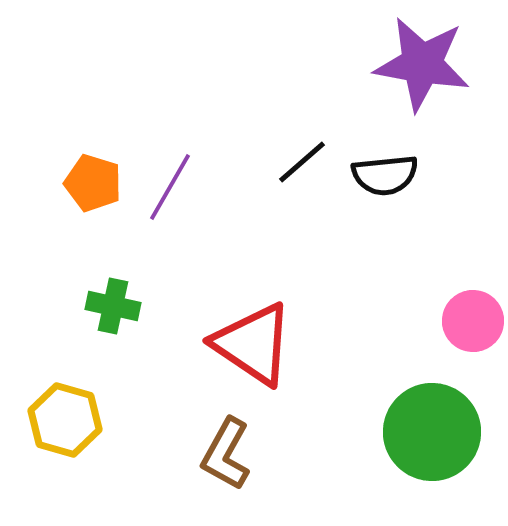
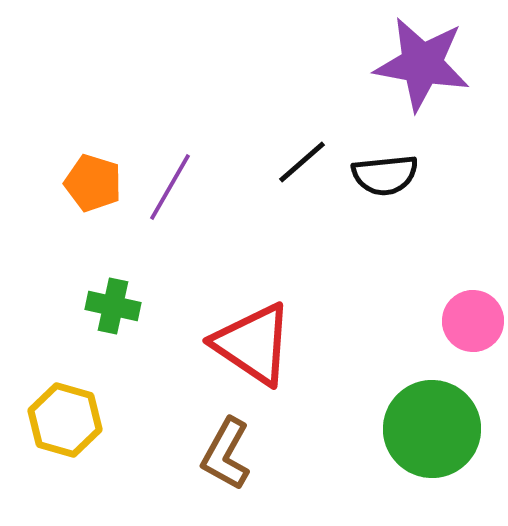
green circle: moved 3 px up
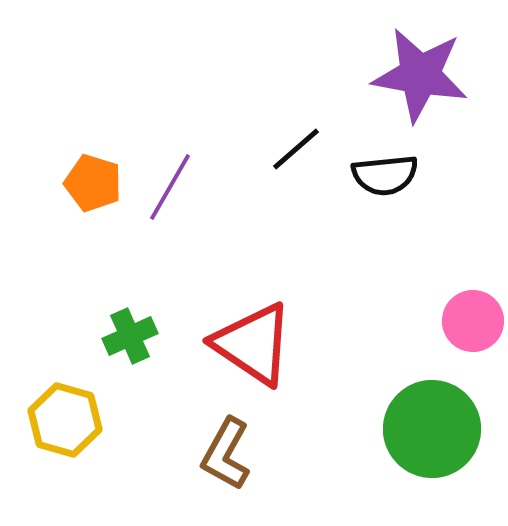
purple star: moved 2 px left, 11 px down
black line: moved 6 px left, 13 px up
green cross: moved 17 px right, 30 px down; rotated 36 degrees counterclockwise
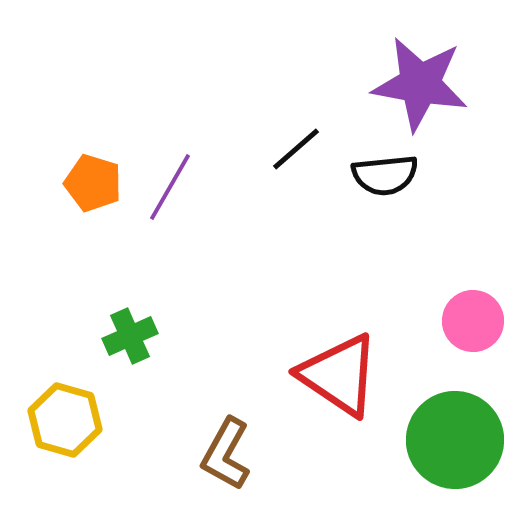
purple star: moved 9 px down
red triangle: moved 86 px right, 31 px down
green circle: moved 23 px right, 11 px down
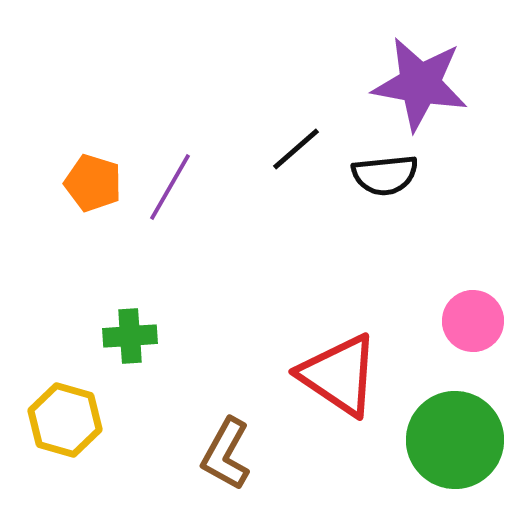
green cross: rotated 20 degrees clockwise
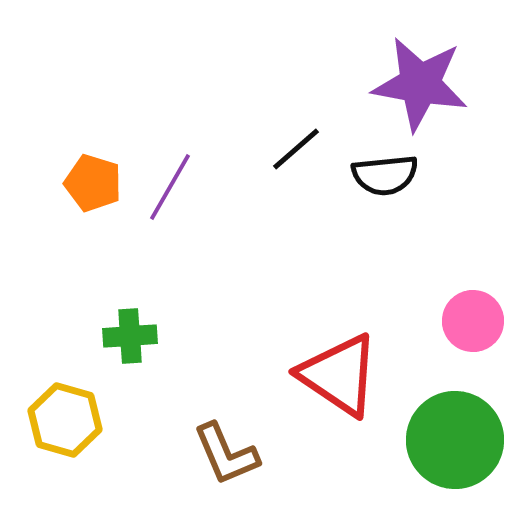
brown L-shape: rotated 52 degrees counterclockwise
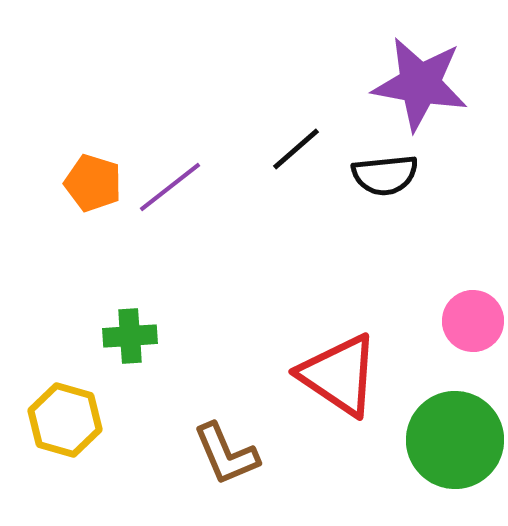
purple line: rotated 22 degrees clockwise
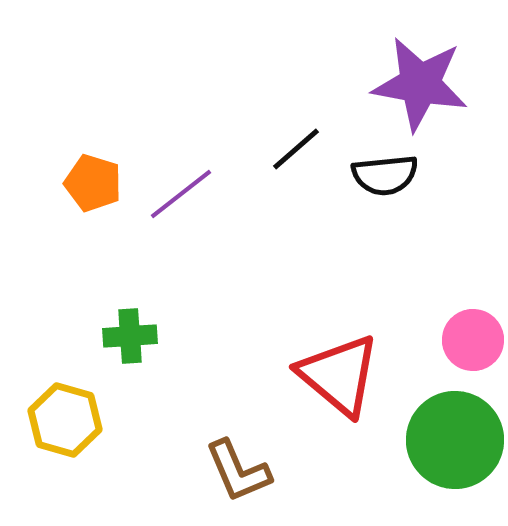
purple line: moved 11 px right, 7 px down
pink circle: moved 19 px down
red triangle: rotated 6 degrees clockwise
brown L-shape: moved 12 px right, 17 px down
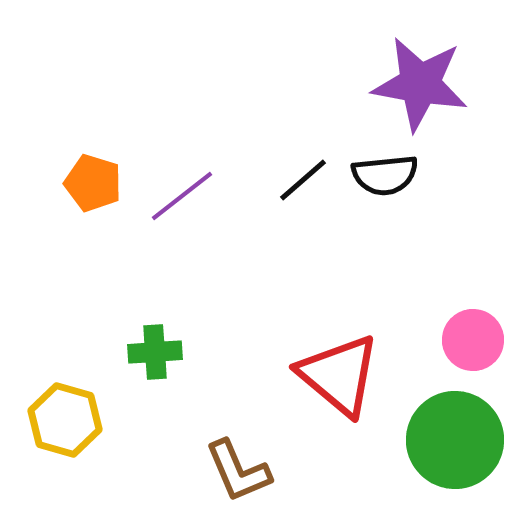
black line: moved 7 px right, 31 px down
purple line: moved 1 px right, 2 px down
green cross: moved 25 px right, 16 px down
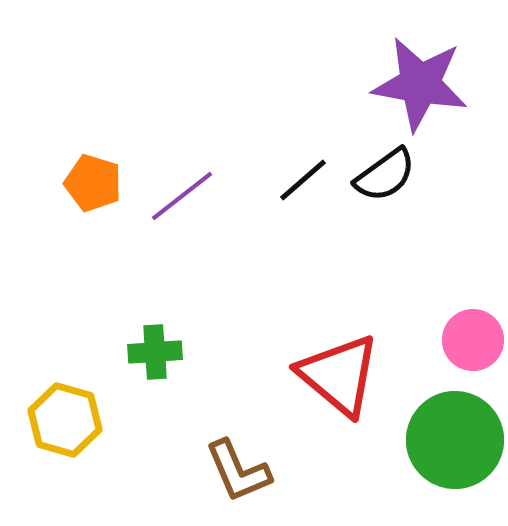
black semicircle: rotated 30 degrees counterclockwise
